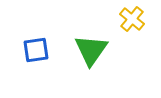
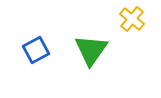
blue square: rotated 20 degrees counterclockwise
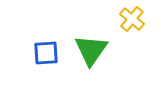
blue square: moved 10 px right, 3 px down; rotated 24 degrees clockwise
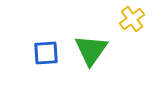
yellow cross: rotated 15 degrees clockwise
